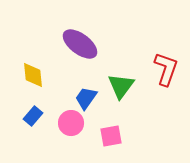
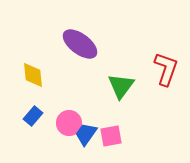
blue trapezoid: moved 36 px down
pink circle: moved 2 px left
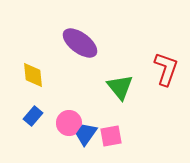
purple ellipse: moved 1 px up
green triangle: moved 1 px left, 1 px down; rotated 16 degrees counterclockwise
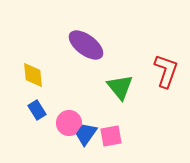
purple ellipse: moved 6 px right, 2 px down
red L-shape: moved 2 px down
blue rectangle: moved 4 px right, 6 px up; rotated 72 degrees counterclockwise
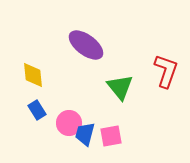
blue trapezoid: moved 1 px left; rotated 20 degrees counterclockwise
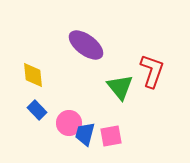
red L-shape: moved 14 px left
blue rectangle: rotated 12 degrees counterclockwise
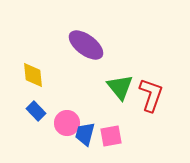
red L-shape: moved 1 px left, 24 px down
blue rectangle: moved 1 px left, 1 px down
pink circle: moved 2 px left
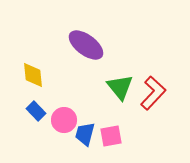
red L-shape: moved 2 px right, 2 px up; rotated 24 degrees clockwise
pink circle: moved 3 px left, 3 px up
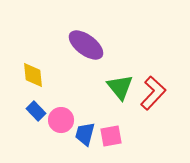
pink circle: moved 3 px left
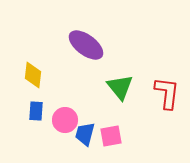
yellow diamond: rotated 12 degrees clockwise
red L-shape: moved 14 px right; rotated 36 degrees counterclockwise
blue rectangle: rotated 48 degrees clockwise
pink circle: moved 4 px right
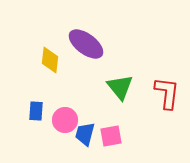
purple ellipse: moved 1 px up
yellow diamond: moved 17 px right, 15 px up
